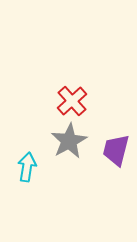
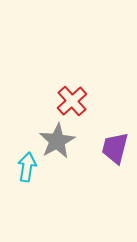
gray star: moved 12 px left
purple trapezoid: moved 1 px left, 2 px up
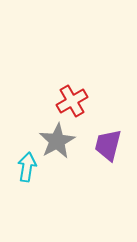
red cross: rotated 12 degrees clockwise
purple trapezoid: moved 7 px left, 3 px up
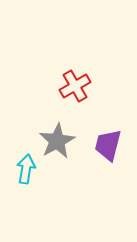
red cross: moved 3 px right, 15 px up
cyan arrow: moved 1 px left, 2 px down
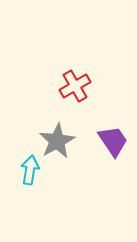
purple trapezoid: moved 5 px right, 4 px up; rotated 132 degrees clockwise
cyan arrow: moved 4 px right, 1 px down
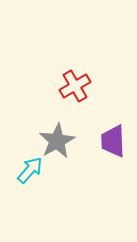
purple trapezoid: rotated 148 degrees counterclockwise
cyan arrow: rotated 32 degrees clockwise
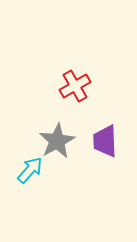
purple trapezoid: moved 8 px left
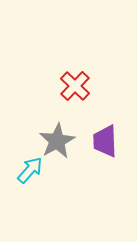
red cross: rotated 16 degrees counterclockwise
